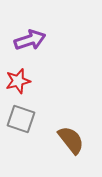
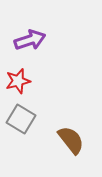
gray square: rotated 12 degrees clockwise
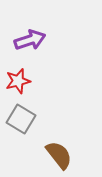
brown semicircle: moved 12 px left, 15 px down
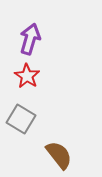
purple arrow: moved 1 px up; rotated 56 degrees counterclockwise
red star: moved 9 px right, 5 px up; rotated 25 degrees counterclockwise
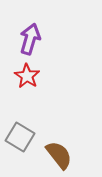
gray square: moved 1 px left, 18 px down
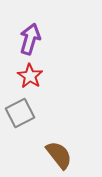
red star: moved 3 px right
gray square: moved 24 px up; rotated 32 degrees clockwise
